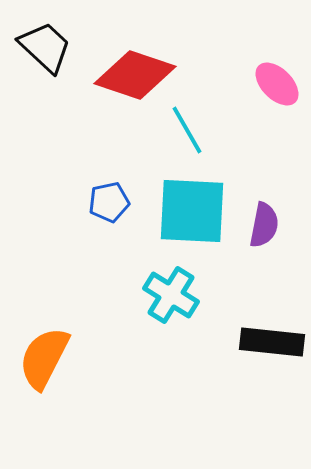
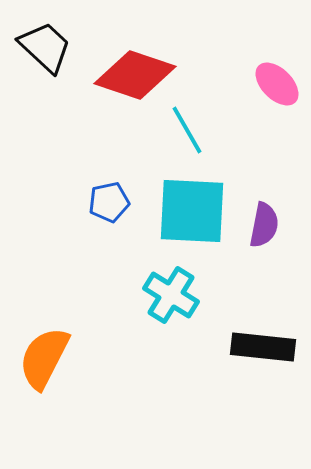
black rectangle: moved 9 px left, 5 px down
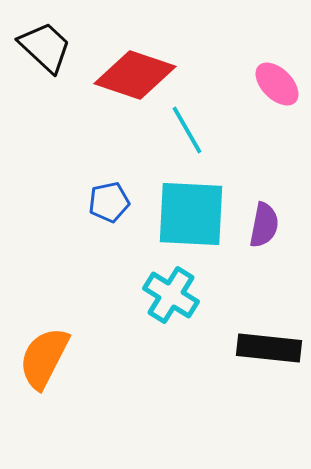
cyan square: moved 1 px left, 3 px down
black rectangle: moved 6 px right, 1 px down
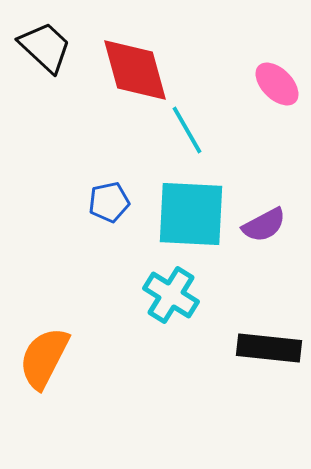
red diamond: moved 5 px up; rotated 56 degrees clockwise
purple semicircle: rotated 51 degrees clockwise
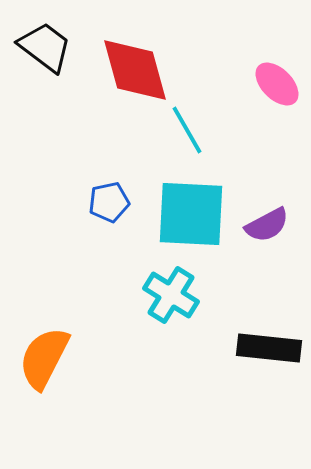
black trapezoid: rotated 6 degrees counterclockwise
purple semicircle: moved 3 px right
